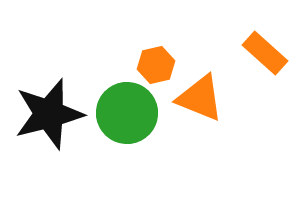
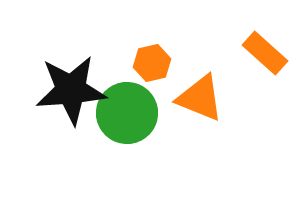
orange hexagon: moved 4 px left, 2 px up
black star: moved 22 px right, 24 px up; rotated 10 degrees clockwise
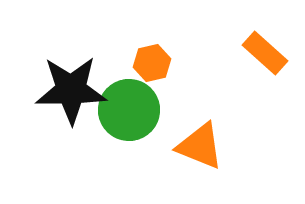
black star: rotated 4 degrees clockwise
orange triangle: moved 48 px down
green circle: moved 2 px right, 3 px up
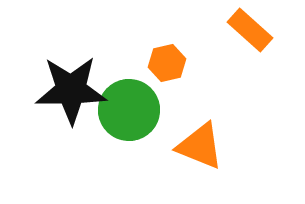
orange rectangle: moved 15 px left, 23 px up
orange hexagon: moved 15 px right
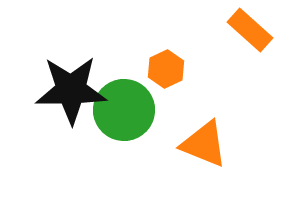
orange hexagon: moved 1 px left, 6 px down; rotated 12 degrees counterclockwise
green circle: moved 5 px left
orange triangle: moved 4 px right, 2 px up
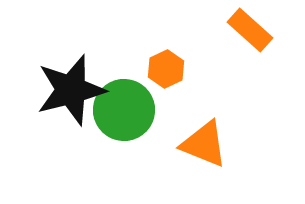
black star: rotated 14 degrees counterclockwise
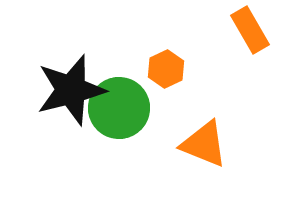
orange rectangle: rotated 18 degrees clockwise
green circle: moved 5 px left, 2 px up
